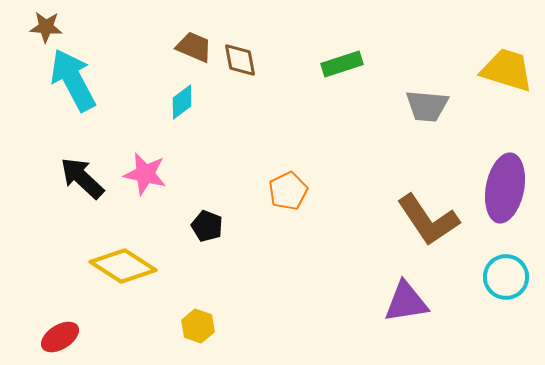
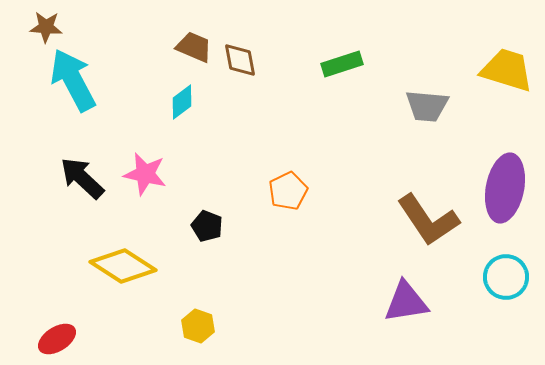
red ellipse: moved 3 px left, 2 px down
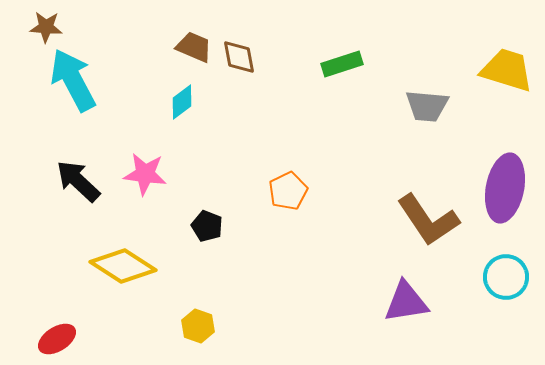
brown diamond: moved 1 px left, 3 px up
pink star: rotated 6 degrees counterclockwise
black arrow: moved 4 px left, 3 px down
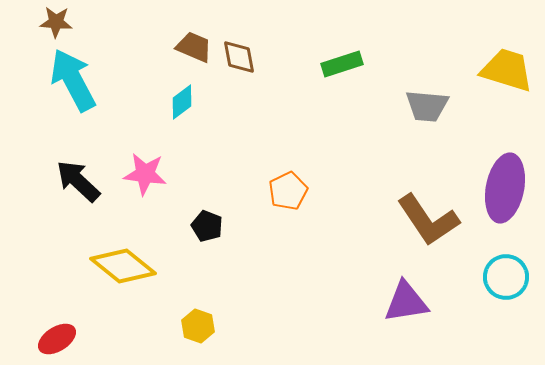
brown star: moved 10 px right, 5 px up
yellow diamond: rotated 6 degrees clockwise
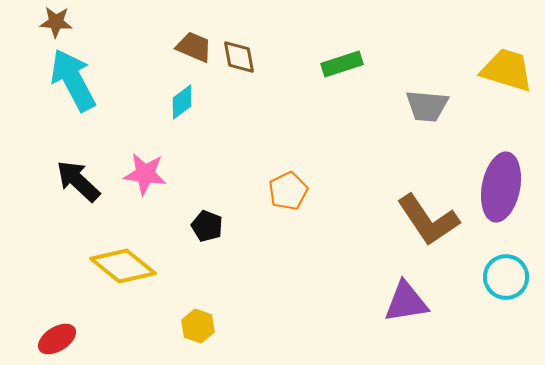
purple ellipse: moved 4 px left, 1 px up
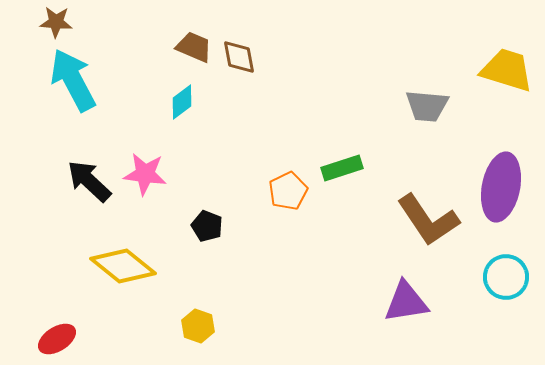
green rectangle: moved 104 px down
black arrow: moved 11 px right
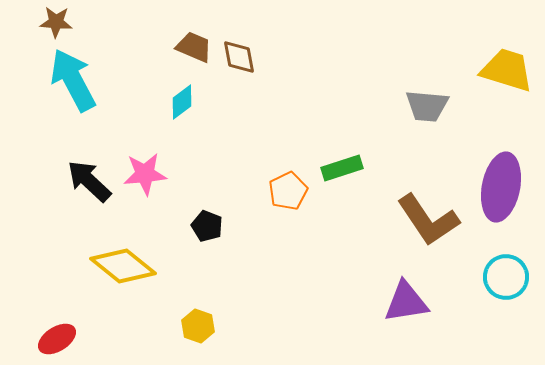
pink star: rotated 12 degrees counterclockwise
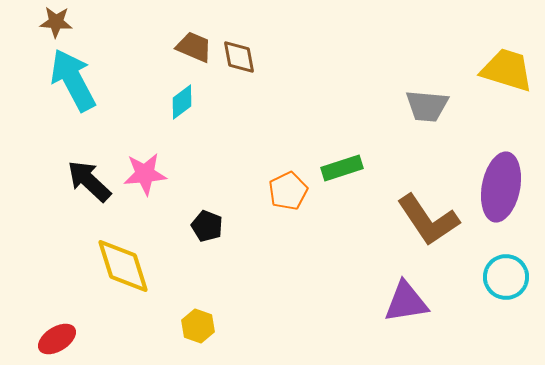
yellow diamond: rotated 34 degrees clockwise
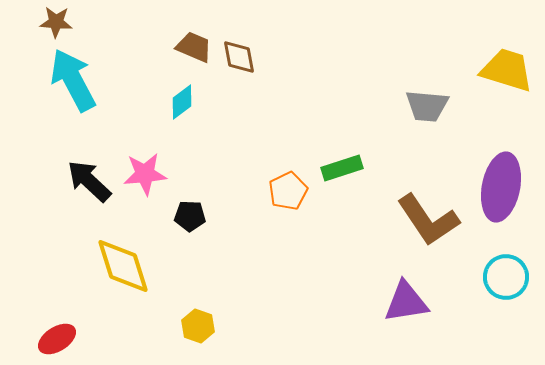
black pentagon: moved 17 px left, 10 px up; rotated 20 degrees counterclockwise
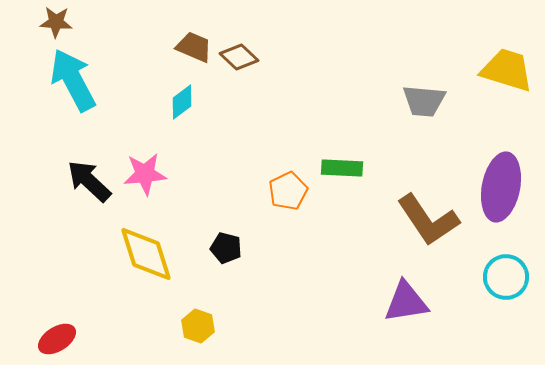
brown diamond: rotated 36 degrees counterclockwise
gray trapezoid: moved 3 px left, 5 px up
green rectangle: rotated 21 degrees clockwise
black pentagon: moved 36 px right, 32 px down; rotated 12 degrees clockwise
yellow diamond: moved 23 px right, 12 px up
